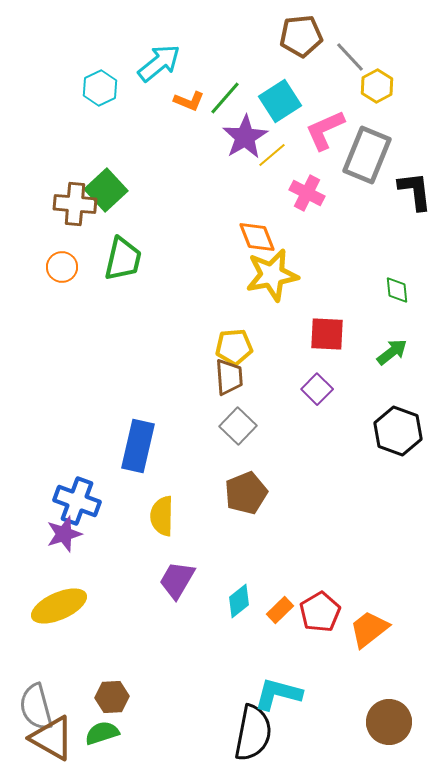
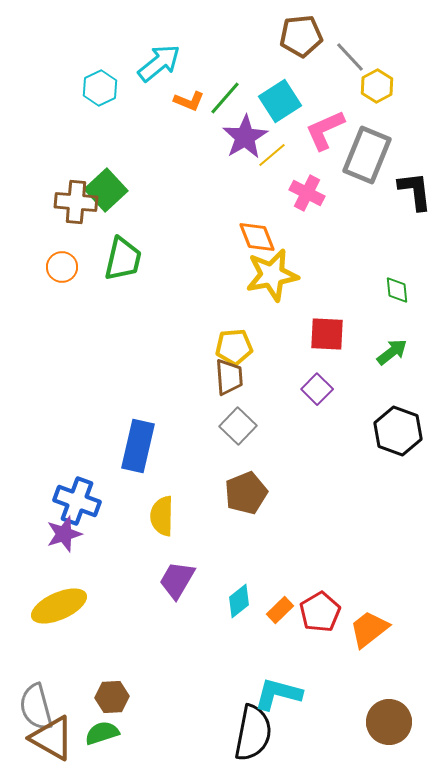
brown cross at (75, 204): moved 1 px right, 2 px up
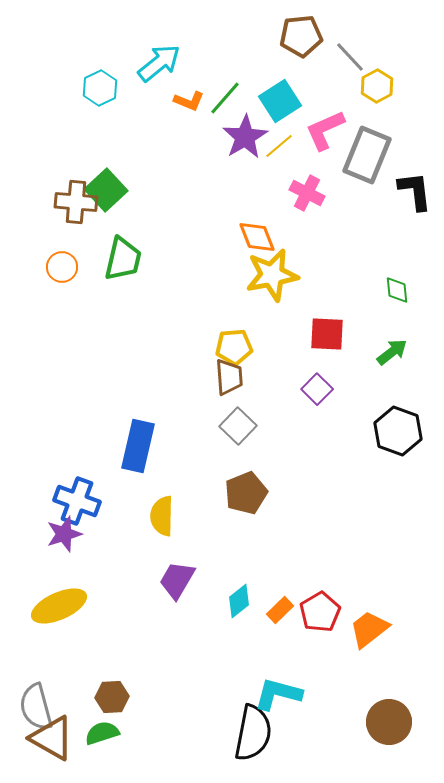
yellow line at (272, 155): moved 7 px right, 9 px up
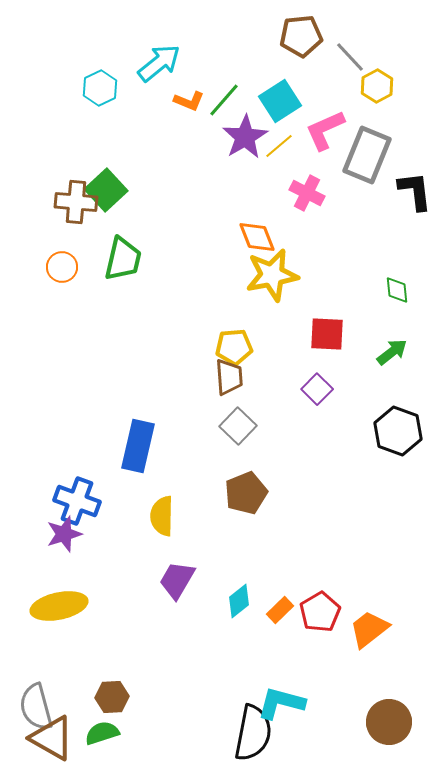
green line at (225, 98): moved 1 px left, 2 px down
yellow ellipse at (59, 606): rotated 12 degrees clockwise
cyan L-shape at (278, 694): moved 3 px right, 9 px down
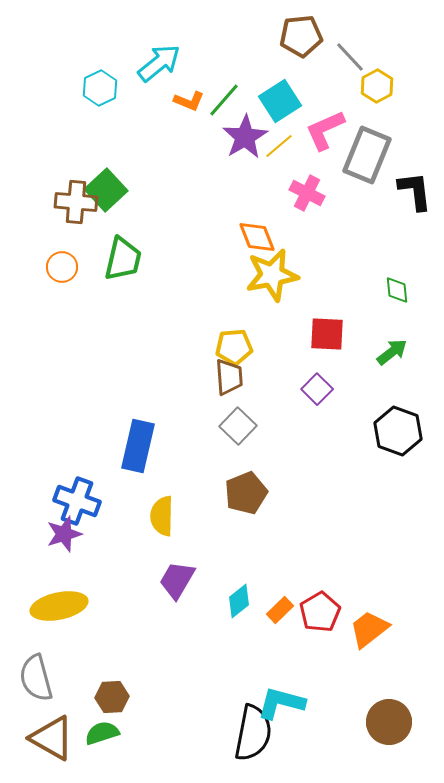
gray semicircle at (36, 707): moved 29 px up
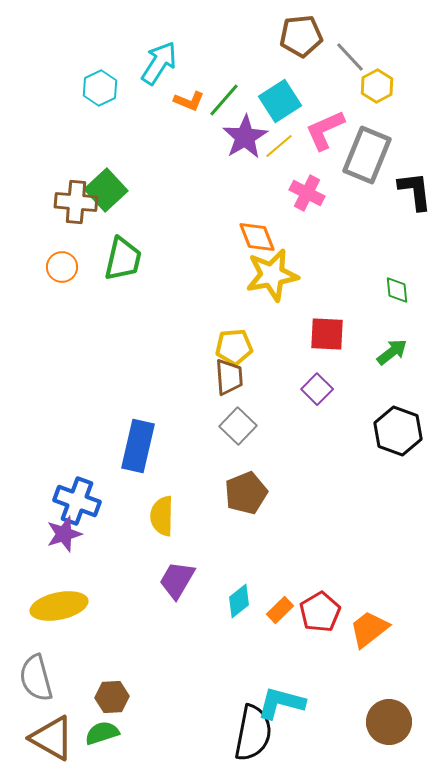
cyan arrow at (159, 63): rotated 18 degrees counterclockwise
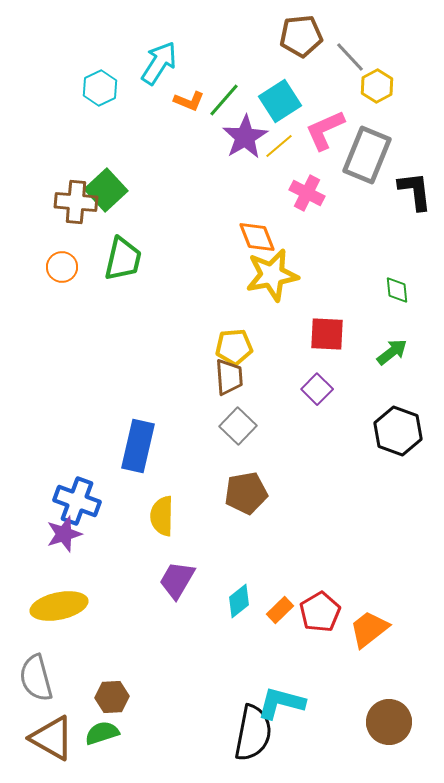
brown pentagon at (246, 493): rotated 12 degrees clockwise
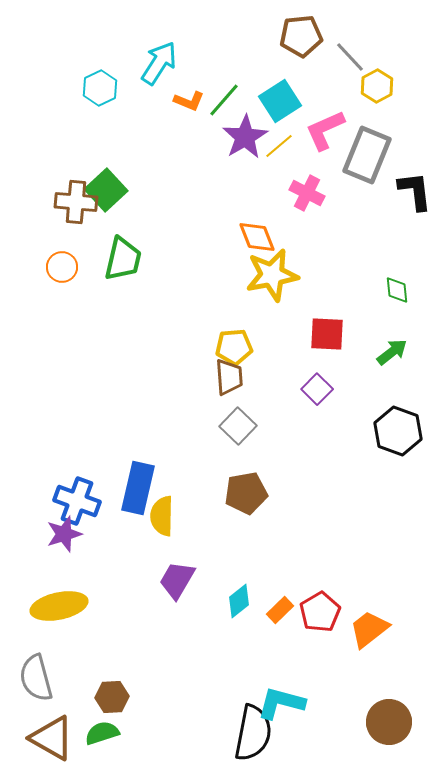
blue rectangle at (138, 446): moved 42 px down
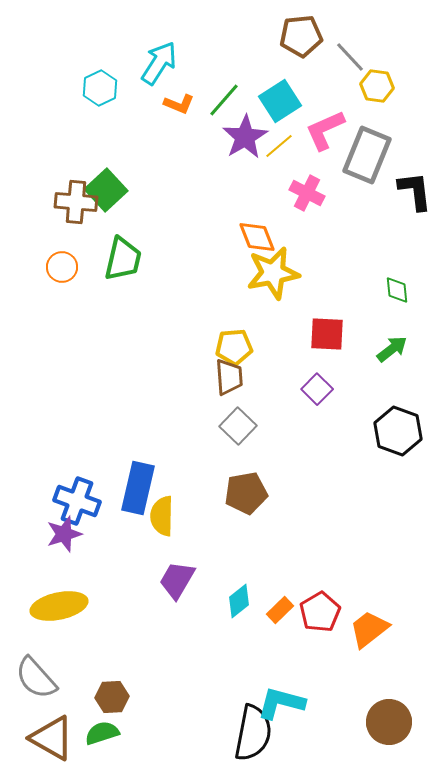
yellow hexagon at (377, 86): rotated 24 degrees counterclockwise
orange L-shape at (189, 101): moved 10 px left, 3 px down
yellow star at (272, 275): moved 1 px right, 2 px up
green arrow at (392, 352): moved 3 px up
gray semicircle at (36, 678): rotated 27 degrees counterclockwise
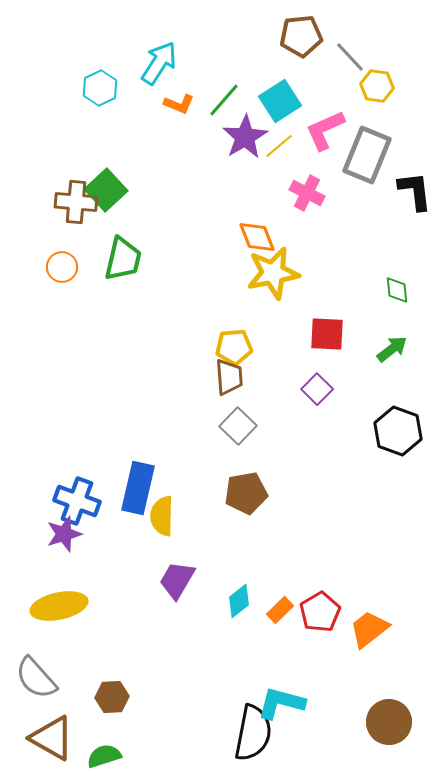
green semicircle at (102, 733): moved 2 px right, 23 px down
